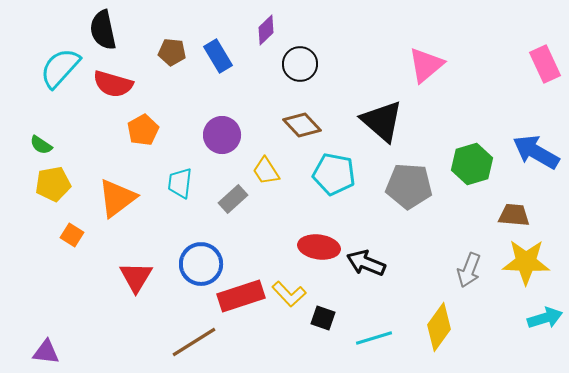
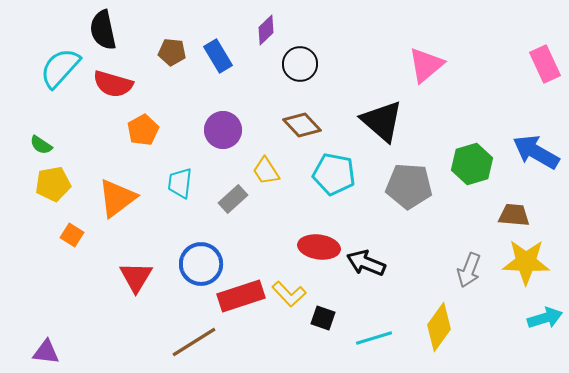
purple circle: moved 1 px right, 5 px up
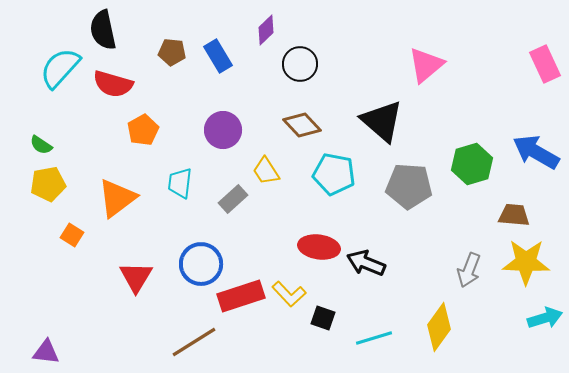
yellow pentagon: moved 5 px left
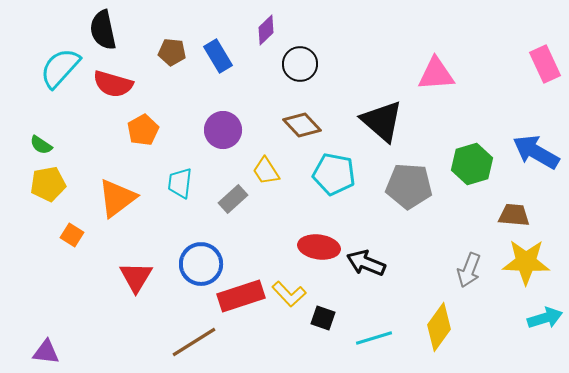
pink triangle: moved 10 px right, 9 px down; rotated 36 degrees clockwise
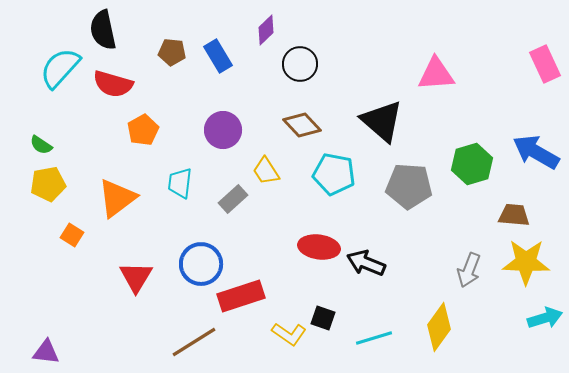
yellow L-shape: moved 40 px down; rotated 12 degrees counterclockwise
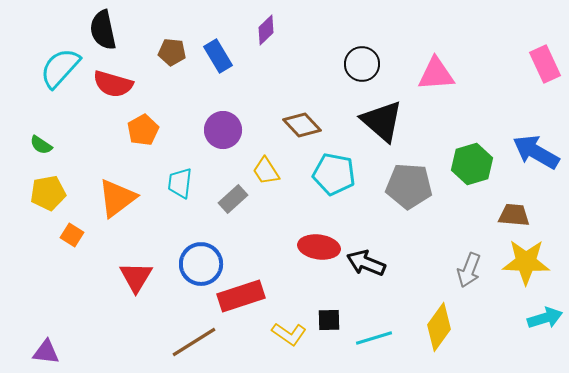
black circle: moved 62 px right
yellow pentagon: moved 9 px down
black square: moved 6 px right, 2 px down; rotated 20 degrees counterclockwise
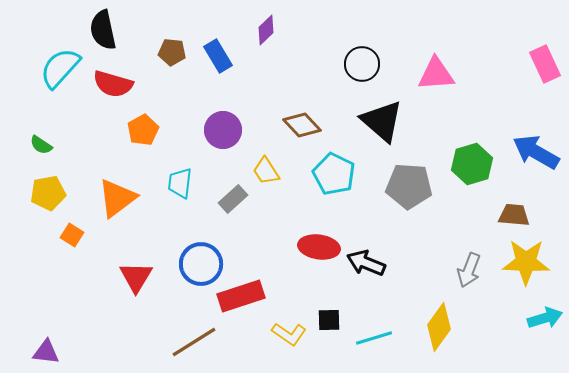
cyan pentagon: rotated 15 degrees clockwise
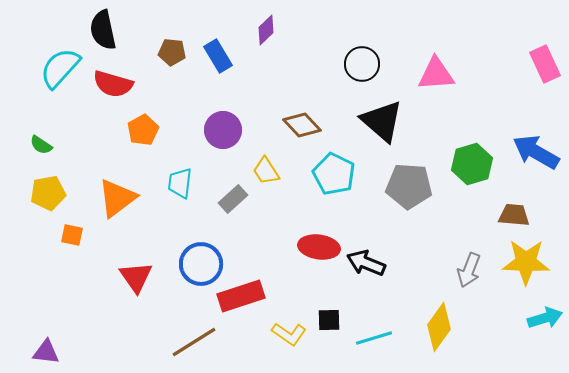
orange square: rotated 20 degrees counterclockwise
red triangle: rotated 6 degrees counterclockwise
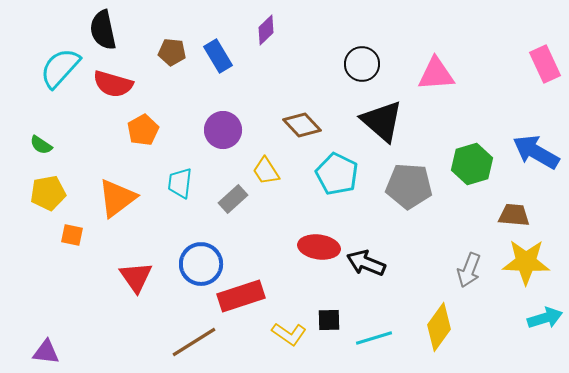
cyan pentagon: moved 3 px right
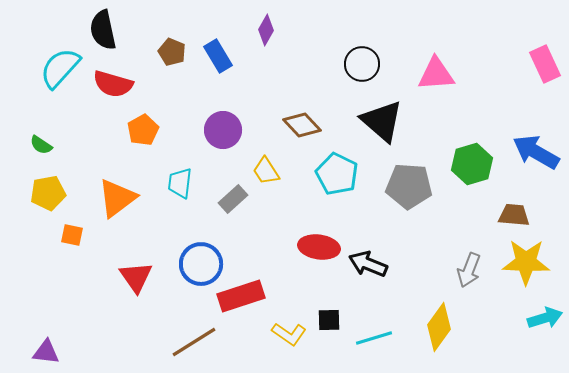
purple diamond: rotated 16 degrees counterclockwise
brown pentagon: rotated 16 degrees clockwise
black arrow: moved 2 px right, 1 px down
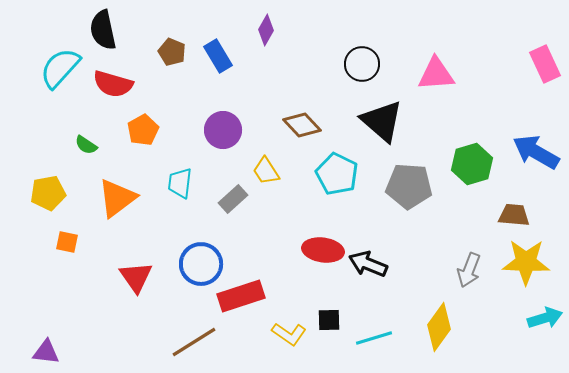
green semicircle: moved 45 px right
orange square: moved 5 px left, 7 px down
red ellipse: moved 4 px right, 3 px down
